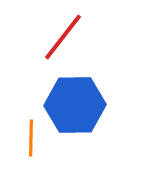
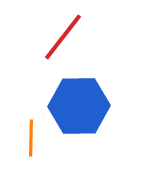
blue hexagon: moved 4 px right, 1 px down
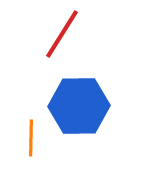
red line: moved 1 px left, 3 px up; rotated 6 degrees counterclockwise
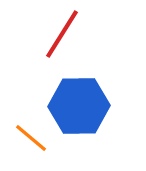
orange line: rotated 51 degrees counterclockwise
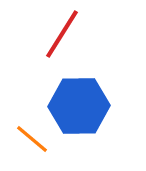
orange line: moved 1 px right, 1 px down
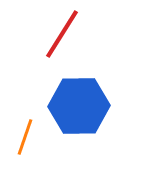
orange line: moved 7 px left, 2 px up; rotated 69 degrees clockwise
